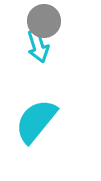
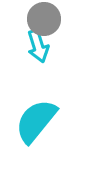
gray circle: moved 2 px up
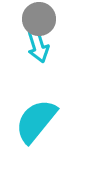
gray circle: moved 5 px left
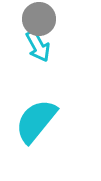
cyan arrow: rotated 12 degrees counterclockwise
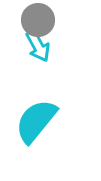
gray circle: moved 1 px left, 1 px down
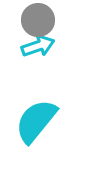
cyan arrow: rotated 80 degrees counterclockwise
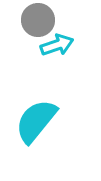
cyan arrow: moved 19 px right, 1 px up
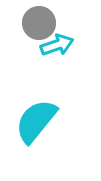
gray circle: moved 1 px right, 3 px down
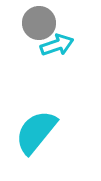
cyan semicircle: moved 11 px down
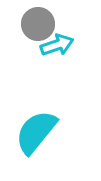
gray circle: moved 1 px left, 1 px down
